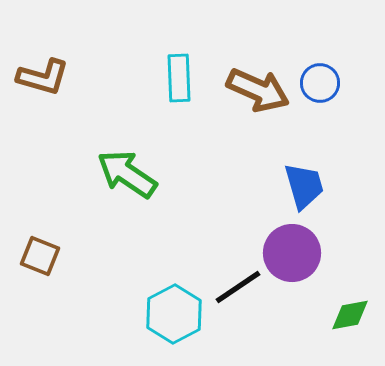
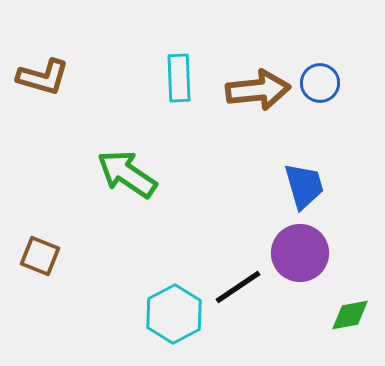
brown arrow: rotated 30 degrees counterclockwise
purple circle: moved 8 px right
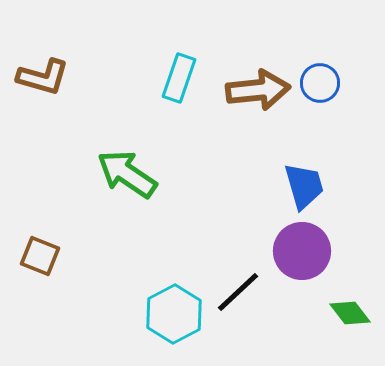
cyan rectangle: rotated 21 degrees clockwise
purple circle: moved 2 px right, 2 px up
black line: moved 5 px down; rotated 9 degrees counterclockwise
green diamond: moved 2 px up; rotated 63 degrees clockwise
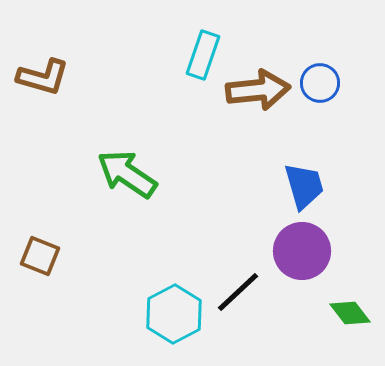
cyan rectangle: moved 24 px right, 23 px up
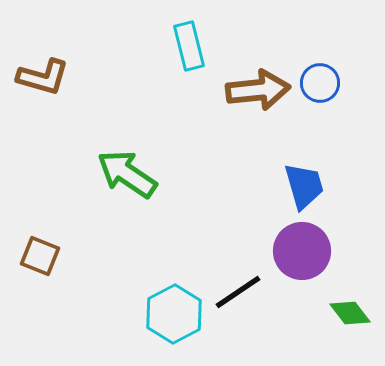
cyan rectangle: moved 14 px left, 9 px up; rotated 33 degrees counterclockwise
black line: rotated 9 degrees clockwise
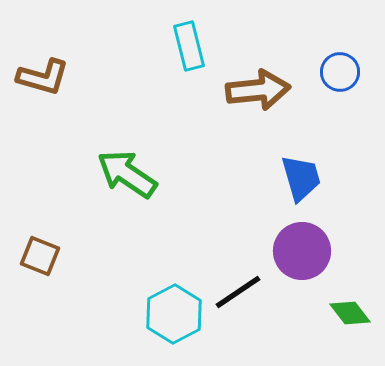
blue circle: moved 20 px right, 11 px up
blue trapezoid: moved 3 px left, 8 px up
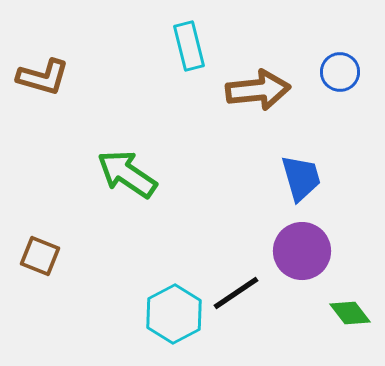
black line: moved 2 px left, 1 px down
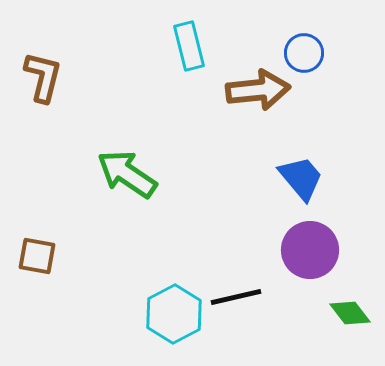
blue circle: moved 36 px left, 19 px up
brown L-shape: rotated 92 degrees counterclockwise
blue trapezoid: rotated 24 degrees counterclockwise
purple circle: moved 8 px right, 1 px up
brown square: moved 3 px left; rotated 12 degrees counterclockwise
black line: moved 4 px down; rotated 21 degrees clockwise
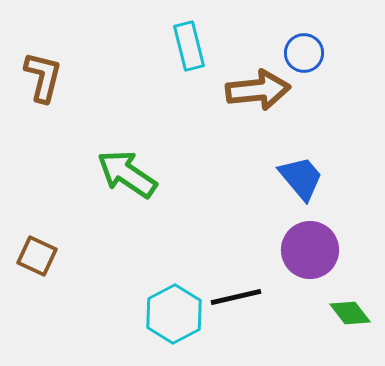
brown square: rotated 15 degrees clockwise
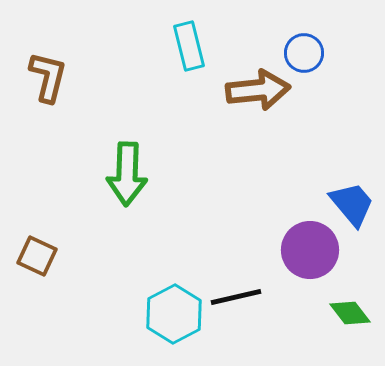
brown L-shape: moved 5 px right
green arrow: rotated 122 degrees counterclockwise
blue trapezoid: moved 51 px right, 26 px down
